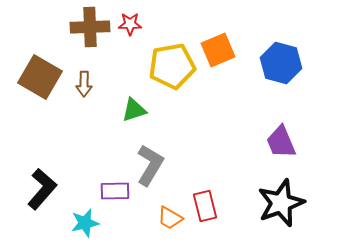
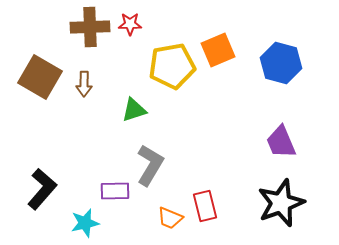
orange trapezoid: rotated 8 degrees counterclockwise
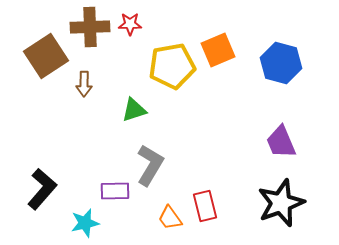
brown square: moved 6 px right, 21 px up; rotated 27 degrees clockwise
orange trapezoid: rotated 32 degrees clockwise
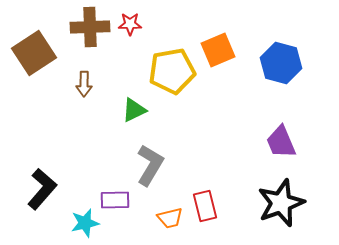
brown square: moved 12 px left, 3 px up
yellow pentagon: moved 5 px down
green triangle: rotated 8 degrees counterclockwise
purple rectangle: moved 9 px down
orange trapezoid: rotated 68 degrees counterclockwise
